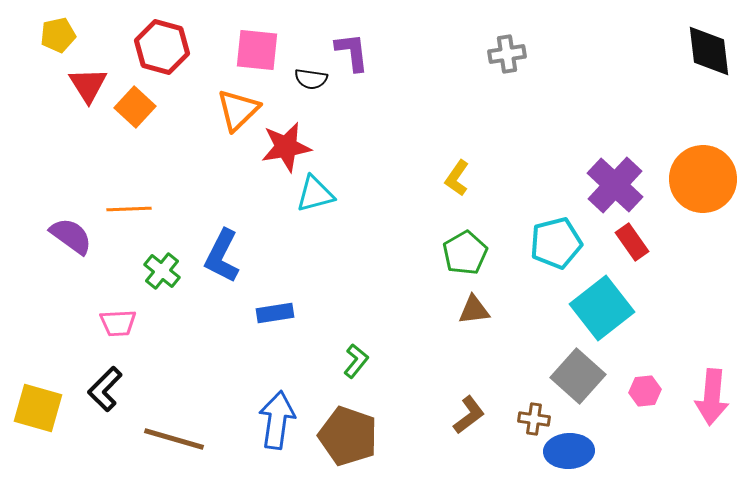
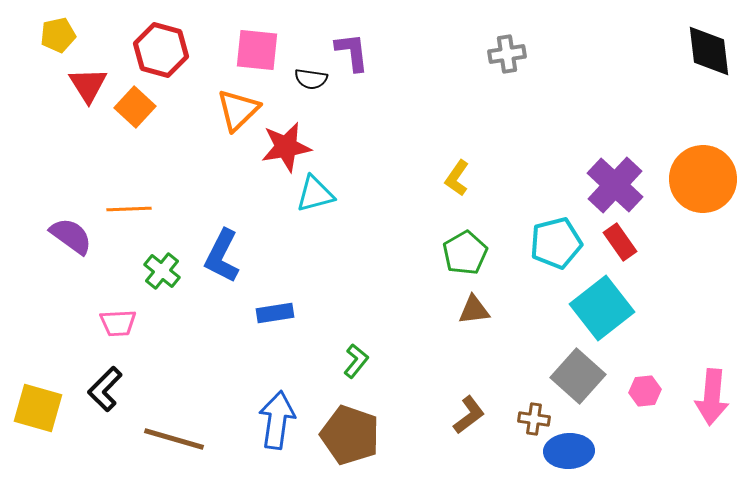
red hexagon: moved 1 px left, 3 px down
red rectangle: moved 12 px left
brown pentagon: moved 2 px right, 1 px up
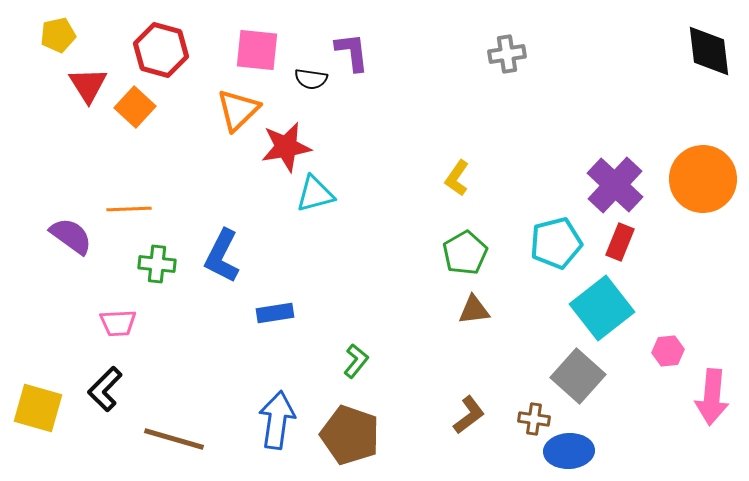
red rectangle: rotated 57 degrees clockwise
green cross: moved 5 px left, 7 px up; rotated 33 degrees counterclockwise
pink hexagon: moved 23 px right, 40 px up
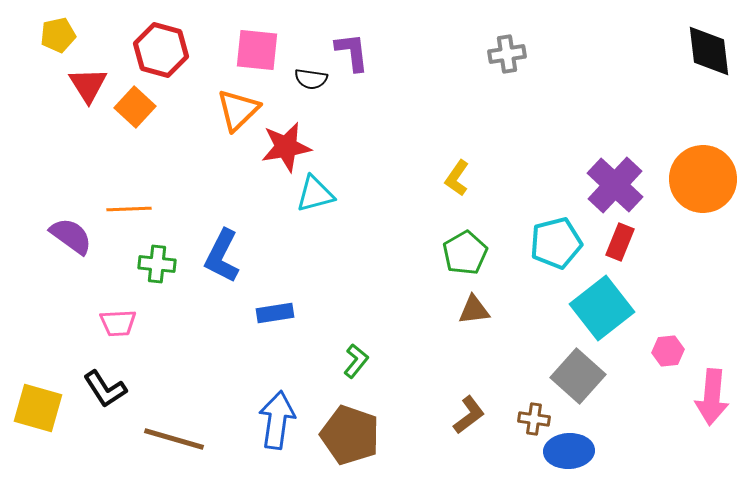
black L-shape: rotated 78 degrees counterclockwise
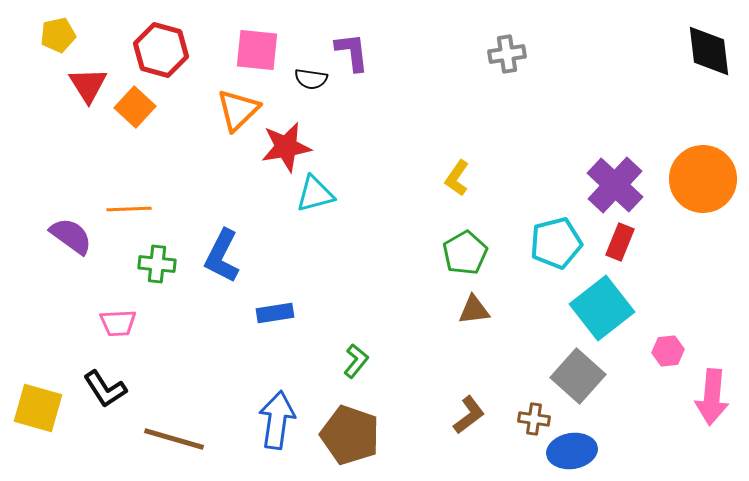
blue ellipse: moved 3 px right; rotated 6 degrees counterclockwise
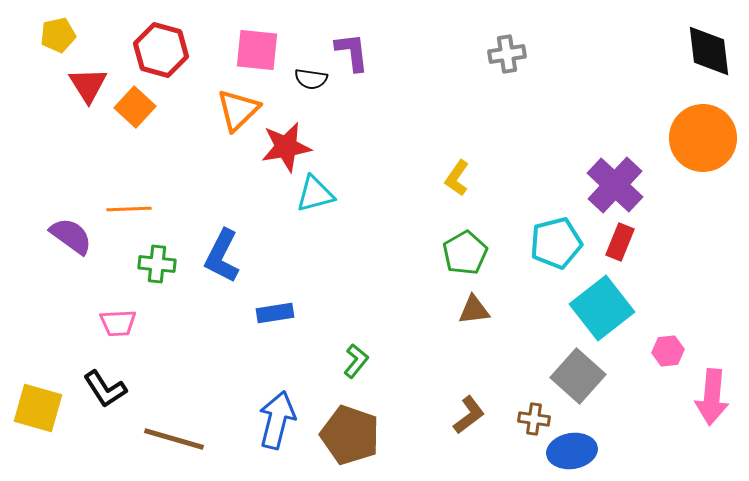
orange circle: moved 41 px up
blue arrow: rotated 6 degrees clockwise
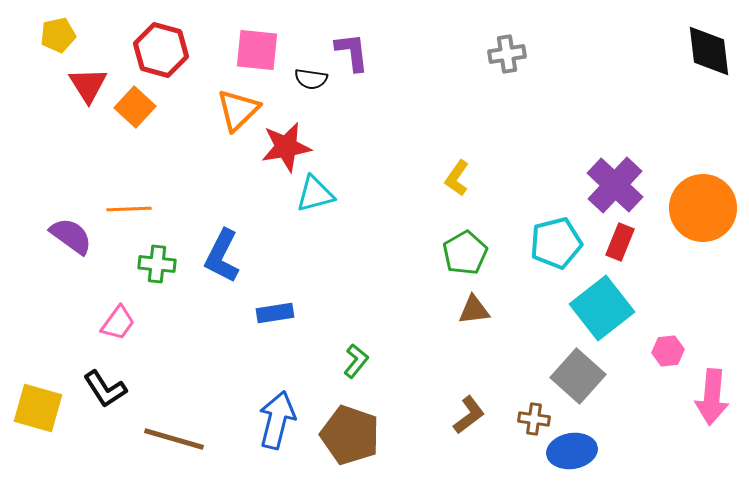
orange circle: moved 70 px down
pink trapezoid: rotated 51 degrees counterclockwise
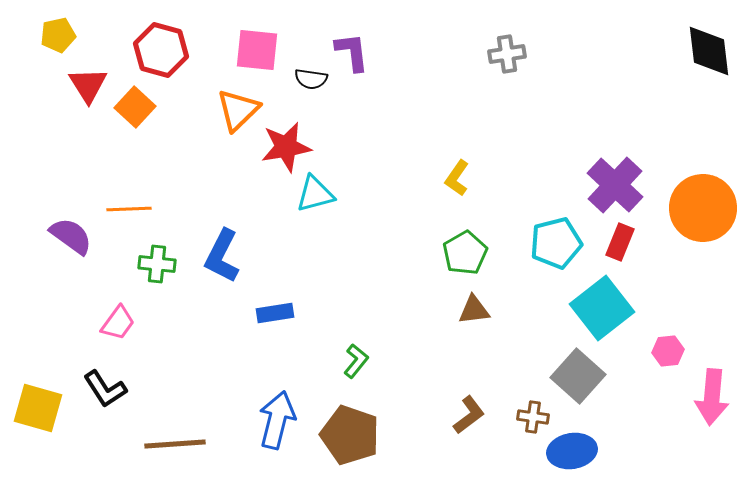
brown cross: moved 1 px left, 2 px up
brown line: moved 1 px right, 5 px down; rotated 20 degrees counterclockwise
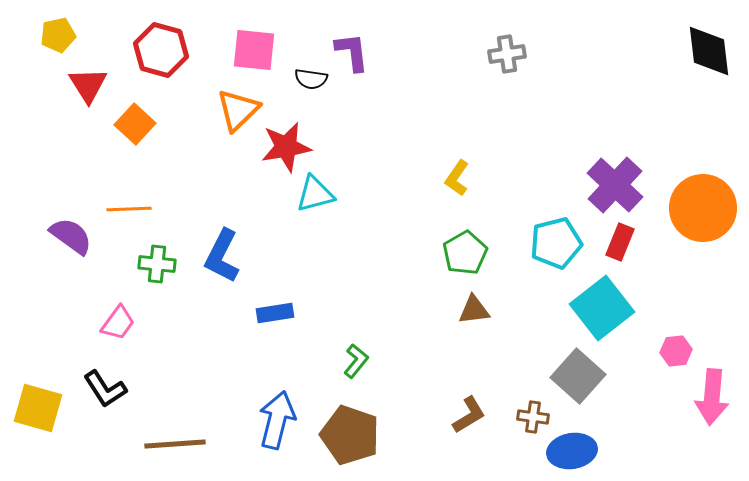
pink square: moved 3 px left
orange square: moved 17 px down
pink hexagon: moved 8 px right
brown L-shape: rotated 6 degrees clockwise
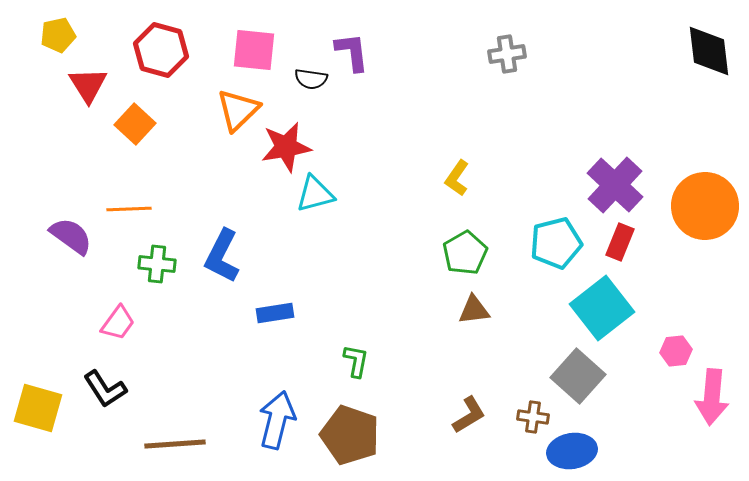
orange circle: moved 2 px right, 2 px up
green L-shape: rotated 28 degrees counterclockwise
